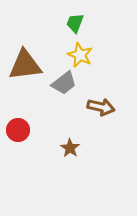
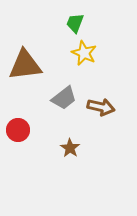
yellow star: moved 4 px right, 2 px up
gray trapezoid: moved 15 px down
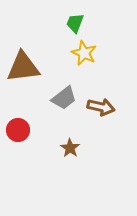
brown triangle: moved 2 px left, 2 px down
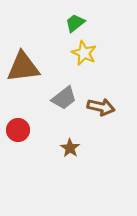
green trapezoid: rotated 30 degrees clockwise
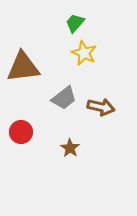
green trapezoid: rotated 10 degrees counterclockwise
red circle: moved 3 px right, 2 px down
